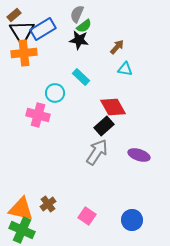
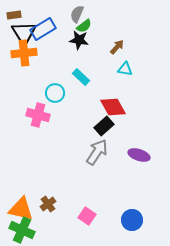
brown rectangle: rotated 32 degrees clockwise
black triangle: moved 2 px right, 1 px down
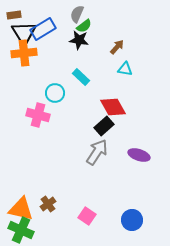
green cross: moved 1 px left
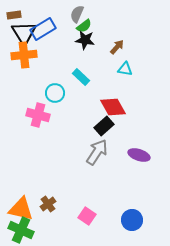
black star: moved 6 px right
orange cross: moved 2 px down
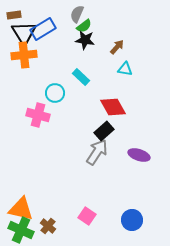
black rectangle: moved 5 px down
brown cross: moved 22 px down; rotated 14 degrees counterclockwise
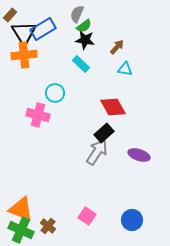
brown rectangle: moved 4 px left; rotated 40 degrees counterclockwise
cyan rectangle: moved 13 px up
black rectangle: moved 2 px down
orange triangle: rotated 8 degrees clockwise
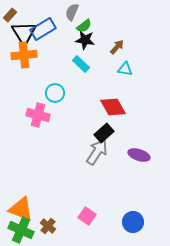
gray semicircle: moved 5 px left, 2 px up
blue circle: moved 1 px right, 2 px down
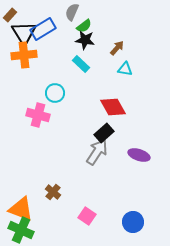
brown arrow: moved 1 px down
brown cross: moved 5 px right, 34 px up
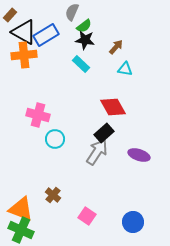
blue rectangle: moved 3 px right, 6 px down
black triangle: moved 1 px up; rotated 28 degrees counterclockwise
brown arrow: moved 1 px left, 1 px up
cyan circle: moved 46 px down
brown cross: moved 3 px down
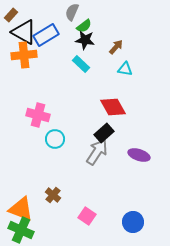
brown rectangle: moved 1 px right
